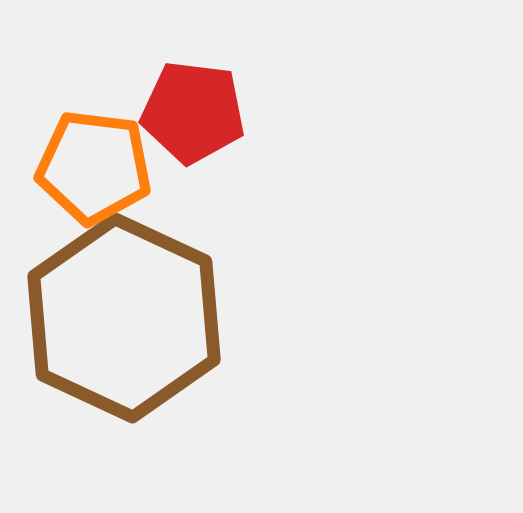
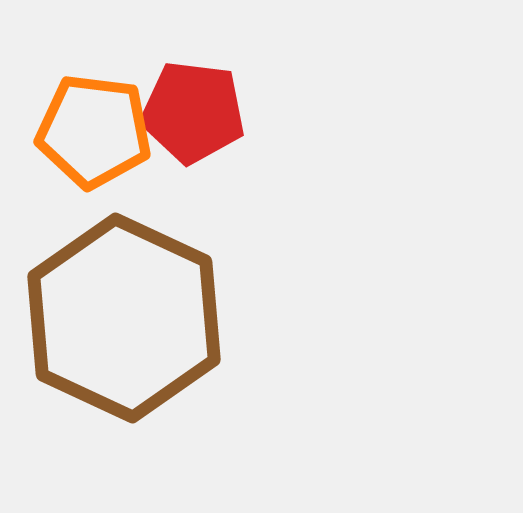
orange pentagon: moved 36 px up
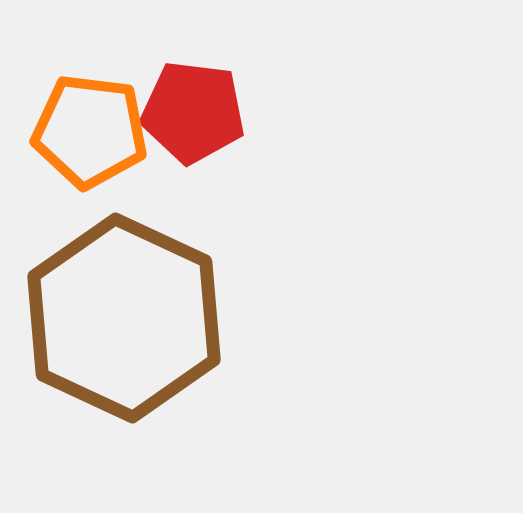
orange pentagon: moved 4 px left
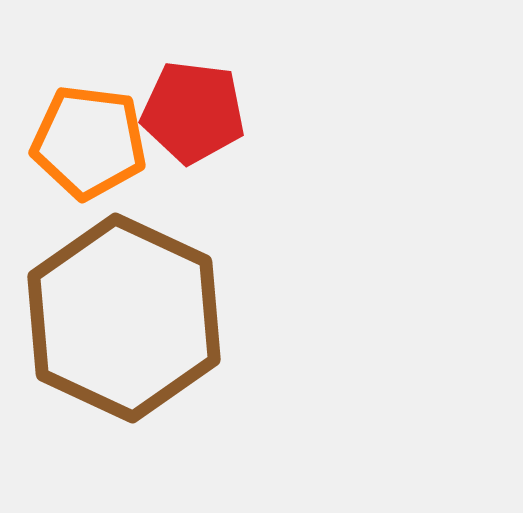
orange pentagon: moved 1 px left, 11 px down
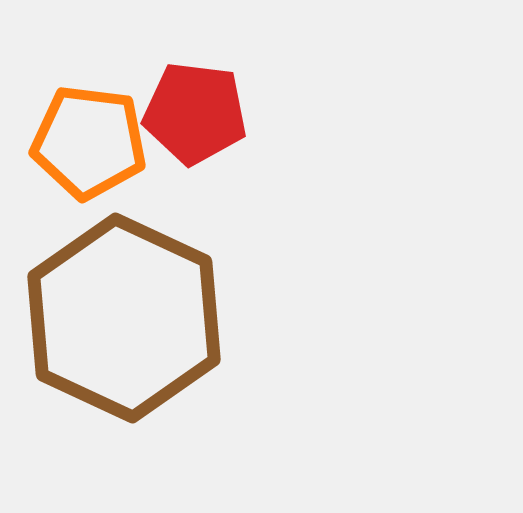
red pentagon: moved 2 px right, 1 px down
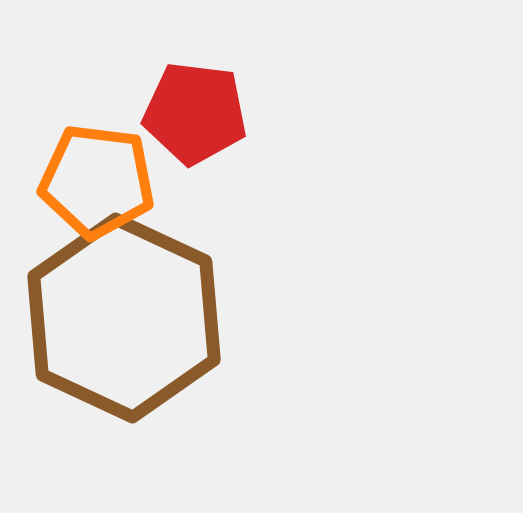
orange pentagon: moved 8 px right, 39 px down
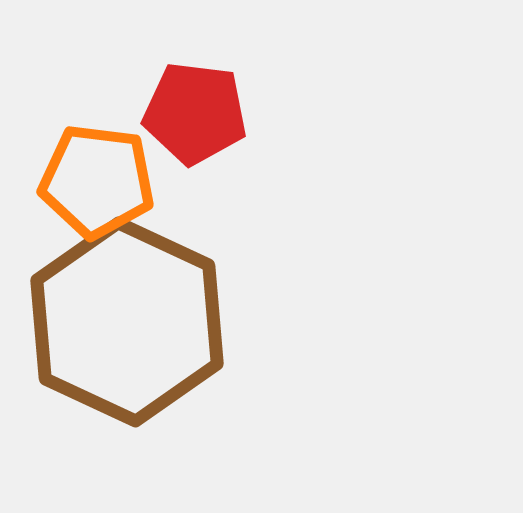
brown hexagon: moved 3 px right, 4 px down
